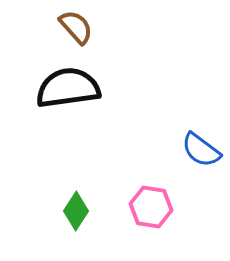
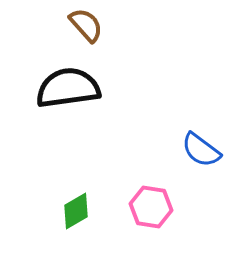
brown semicircle: moved 10 px right, 2 px up
green diamond: rotated 27 degrees clockwise
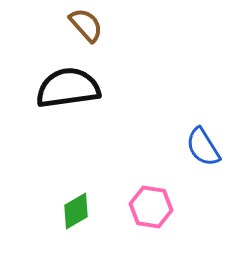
blue semicircle: moved 2 px right, 3 px up; rotated 21 degrees clockwise
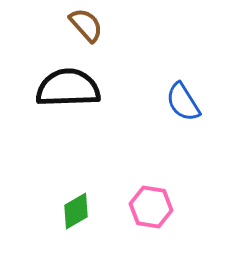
black semicircle: rotated 6 degrees clockwise
blue semicircle: moved 20 px left, 45 px up
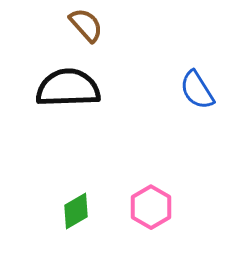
blue semicircle: moved 14 px right, 12 px up
pink hexagon: rotated 21 degrees clockwise
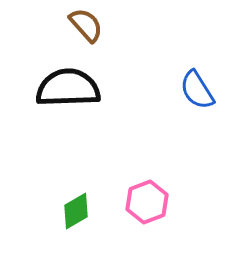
pink hexagon: moved 4 px left, 5 px up; rotated 9 degrees clockwise
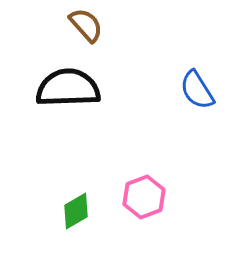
pink hexagon: moved 3 px left, 5 px up
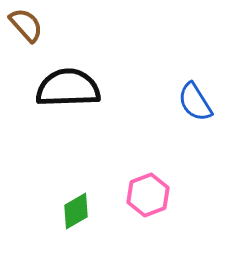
brown semicircle: moved 60 px left
blue semicircle: moved 2 px left, 12 px down
pink hexagon: moved 4 px right, 2 px up
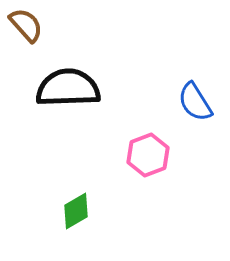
pink hexagon: moved 40 px up
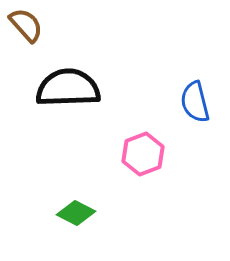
blue semicircle: rotated 18 degrees clockwise
pink hexagon: moved 5 px left, 1 px up
green diamond: moved 2 px down; rotated 57 degrees clockwise
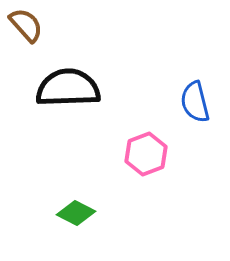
pink hexagon: moved 3 px right
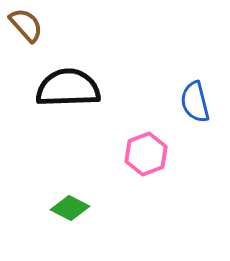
green diamond: moved 6 px left, 5 px up
